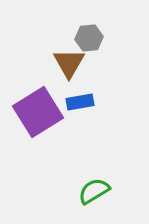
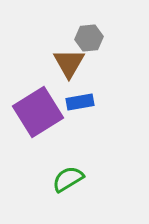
green semicircle: moved 26 px left, 12 px up
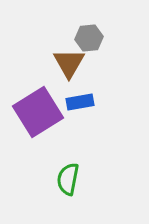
green semicircle: rotated 48 degrees counterclockwise
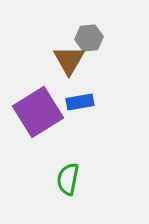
brown triangle: moved 3 px up
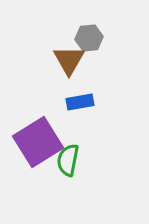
purple square: moved 30 px down
green semicircle: moved 19 px up
